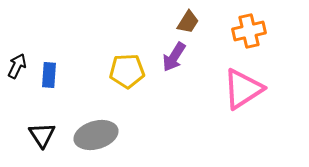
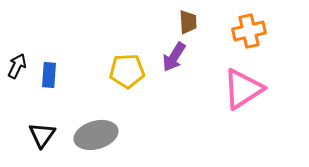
brown trapezoid: rotated 35 degrees counterclockwise
black triangle: rotated 8 degrees clockwise
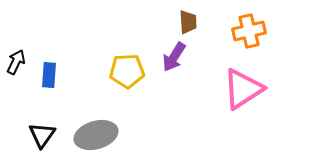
black arrow: moved 1 px left, 4 px up
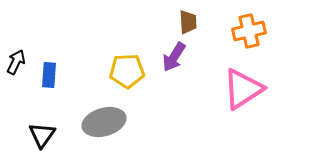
gray ellipse: moved 8 px right, 13 px up
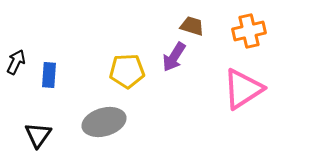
brown trapezoid: moved 4 px right, 4 px down; rotated 70 degrees counterclockwise
black triangle: moved 4 px left
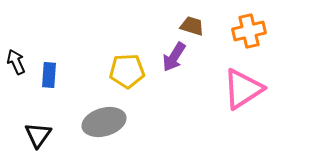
black arrow: rotated 50 degrees counterclockwise
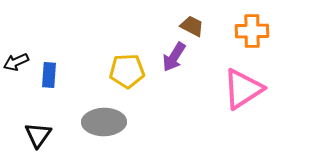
brown trapezoid: rotated 10 degrees clockwise
orange cross: moved 3 px right; rotated 12 degrees clockwise
black arrow: rotated 90 degrees counterclockwise
gray ellipse: rotated 15 degrees clockwise
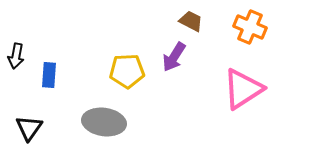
brown trapezoid: moved 1 px left, 5 px up
orange cross: moved 2 px left, 4 px up; rotated 24 degrees clockwise
black arrow: moved 6 px up; rotated 55 degrees counterclockwise
gray ellipse: rotated 9 degrees clockwise
black triangle: moved 9 px left, 7 px up
